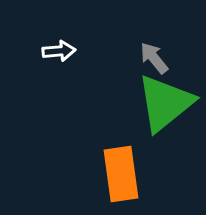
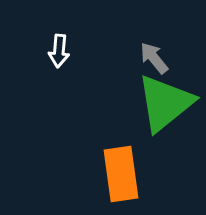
white arrow: rotated 100 degrees clockwise
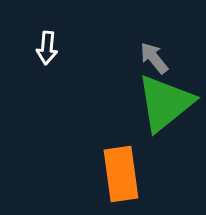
white arrow: moved 12 px left, 3 px up
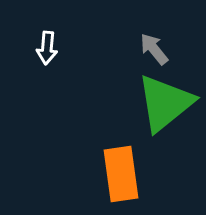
gray arrow: moved 9 px up
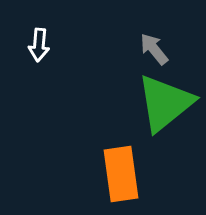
white arrow: moved 8 px left, 3 px up
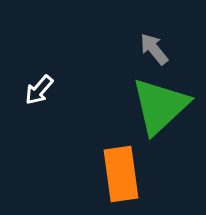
white arrow: moved 45 px down; rotated 36 degrees clockwise
green triangle: moved 5 px left, 3 px down; rotated 4 degrees counterclockwise
